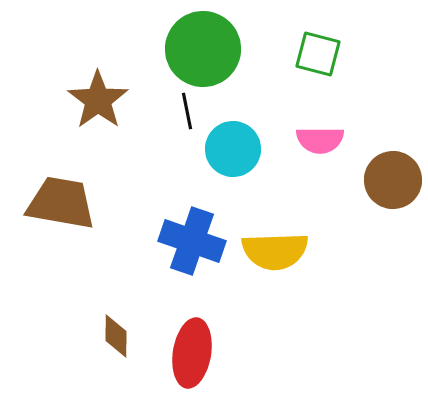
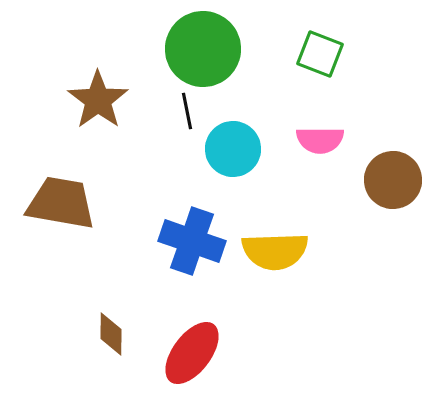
green square: moved 2 px right; rotated 6 degrees clockwise
brown diamond: moved 5 px left, 2 px up
red ellipse: rotated 28 degrees clockwise
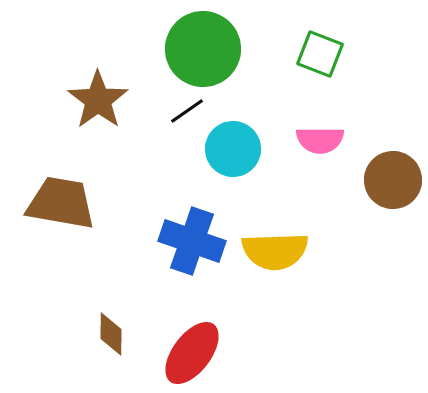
black line: rotated 66 degrees clockwise
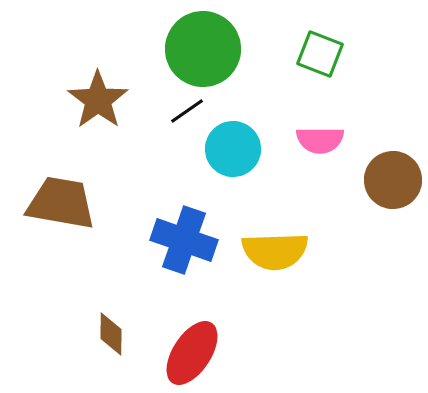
blue cross: moved 8 px left, 1 px up
red ellipse: rotated 4 degrees counterclockwise
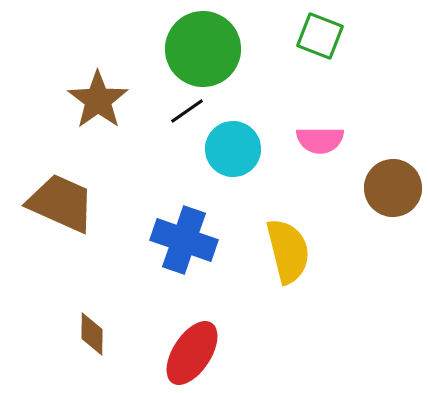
green square: moved 18 px up
brown circle: moved 8 px down
brown trapezoid: rotated 14 degrees clockwise
yellow semicircle: moved 13 px right; rotated 102 degrees counterclockwise
brown diamond: moved 19 px left
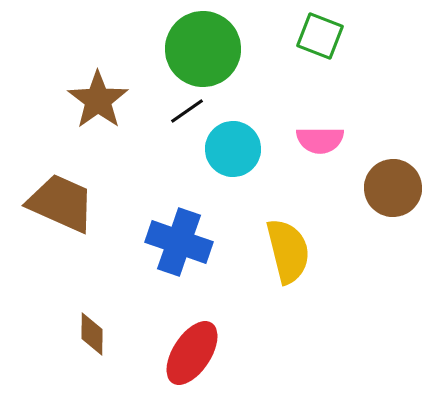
blue cross: moved 5 px left, 2 px down
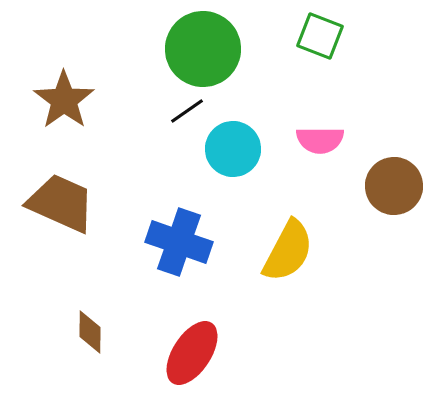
brown star: moved 34 px left
brown circle: moved 1 px right, 2 px up
yellow semicircle: rotated 42 degrees clockwise
brown diamond: moved 2 px left, 2 px up
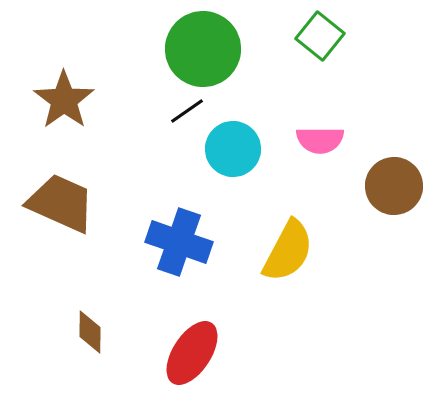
green square: rotated 18 degrees clockwise
